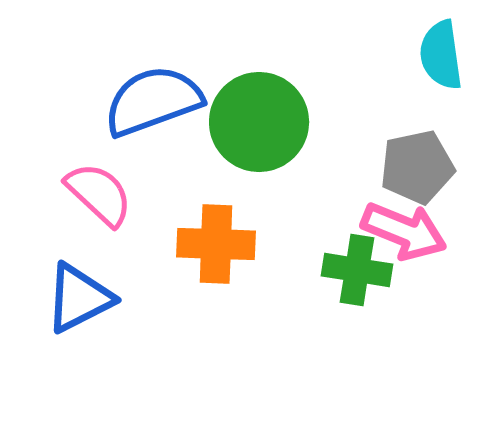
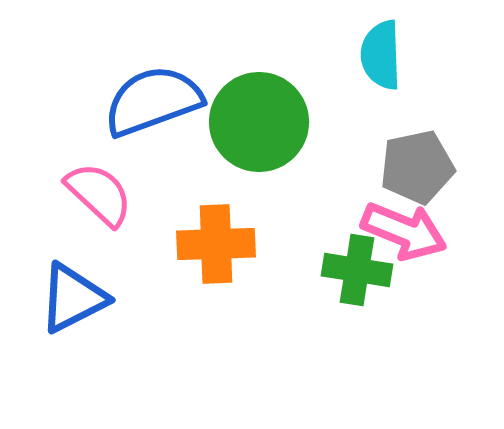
cyan semicircle: moved 60 px left; rotated 6 degrees clockwise
orange cross: rotated 4 degrees counterclockwise
blue triangle: moved 6 px left
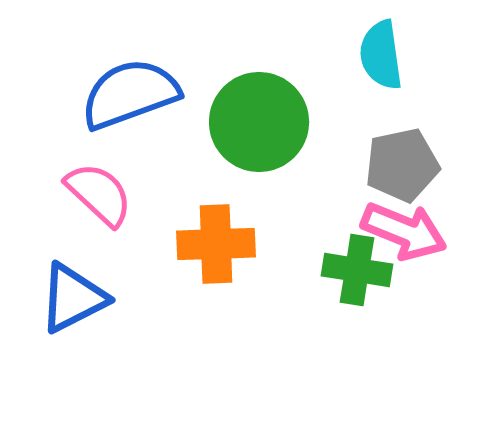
cyan semicircle: rotated 6 degrees counterclockwise
blue semicircle: moved 23 px left, 7 px up
gray pentagon: moved 15 px left, 2 px up
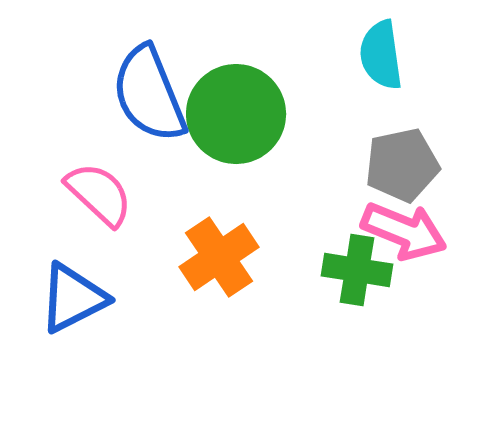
blue semicircle: moved 19 px right; rotated 92 degrees counterclockwise
green circle: moved 23 px left, 8 px up
orange cross: moved 3 px right, 13 px down; rotated 32 degrees counterclockwise
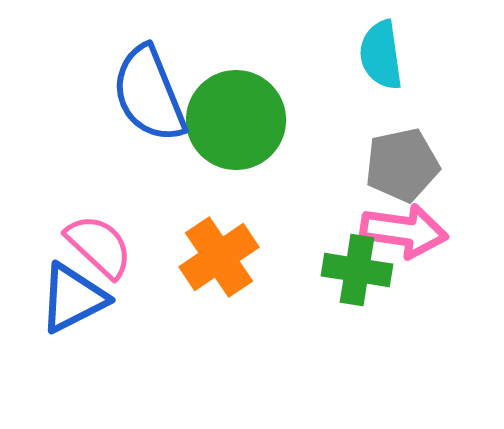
green circle: moved 6 px down
pink semicircle: moved 52 px down
pink arrow: rotated 14 degrees counterclockwise
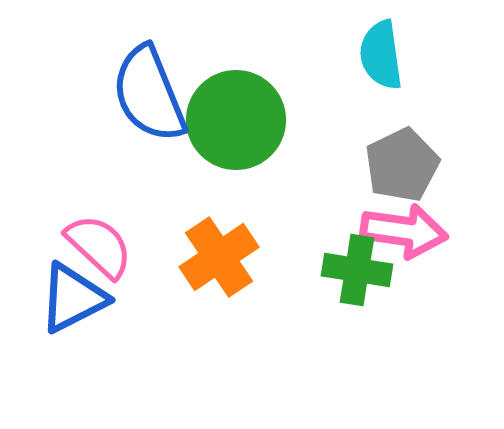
gray pentagon: rotated 14 degrees counterclockwise
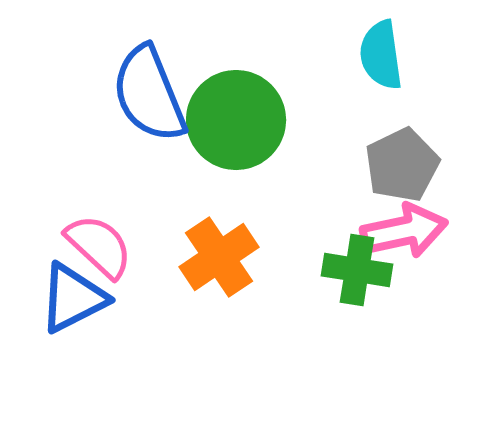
pink arrow: rotated 20 degrees counterclockwise
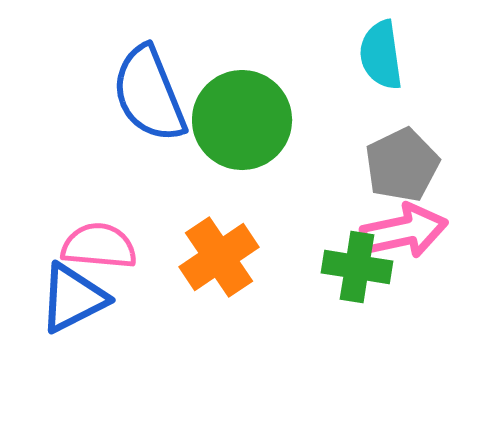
green circle: moved 6 px right
pink semicircle: rotated 38 degrees counterclockwise
green cross: moved 3 px up
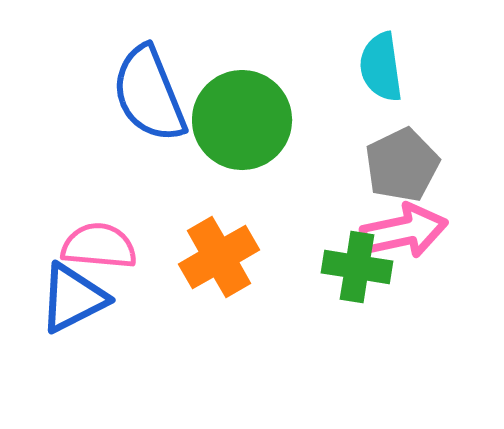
cyan semicircle: moved 12 px down
orange cross: rotated 4 degrees clockwise
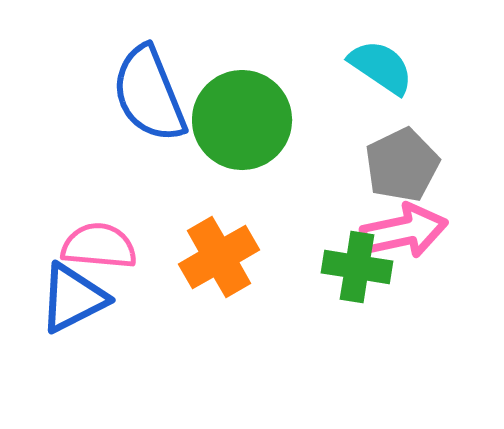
cyan semicircle: rotated 132 degrees clockwise
